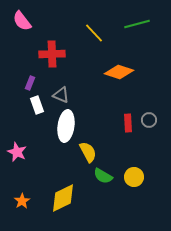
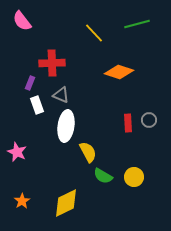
red cross: moved 9 px down
yellow diamond: moved 3 px right, 5 px down
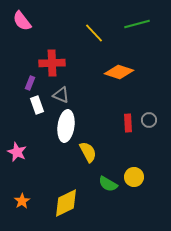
green semicircle: moved 5 px right, 8 px down
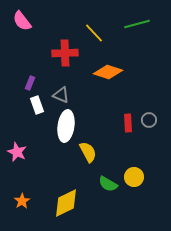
red cross: moved 13 px right, 10 px up
orange diamond: moved 11 px left
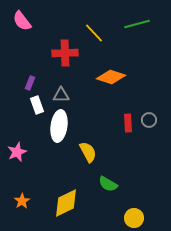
orange diamond: moved 3 px right, 5 px down
gray triangle: rotated 24 degrees counterclockwise
white ellipse: moved 7 px left
pink star: rotated 24 degrees clockwise
yellow circle: moved 41 px down
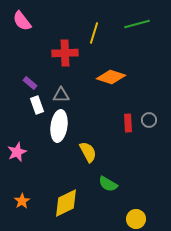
yellow line: rotated 60 degrees clockwise
purple rectangle: rotated 72 degrees counterclockwise
yellow circle: moved 2 px right, 1 px down
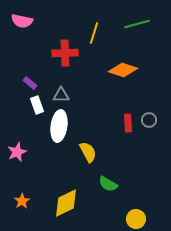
pink semicircle: rotated 40 degrees counterclockwise
orange diamond: moved 12 px right, 7 px up
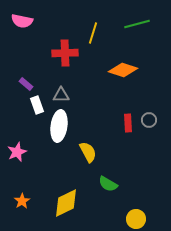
yellow line: moved 1 px left
purple rectangle: moved 4 px left, 1 px down
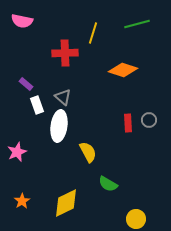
gray triangle: moved 2 px right, 2 px down; rotated 42 degrees clockwise
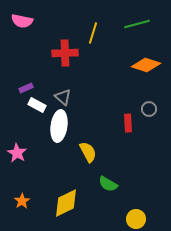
orange diamond: moved 23 px right, 5 px up
purple rectangle: moved 4 px down; rotated 64 degrees counterclockwise
white rectangle: rotated 42 degrees counterclockwise
gray circle: moved 11 px up
pink star: moved 1 px down; rotated 18 degrees counterclockwise
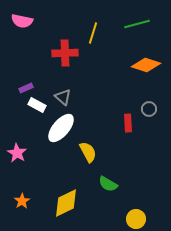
white ellipse: moved 2 px right, 2 px down; rotated 32 degrees clockwise
